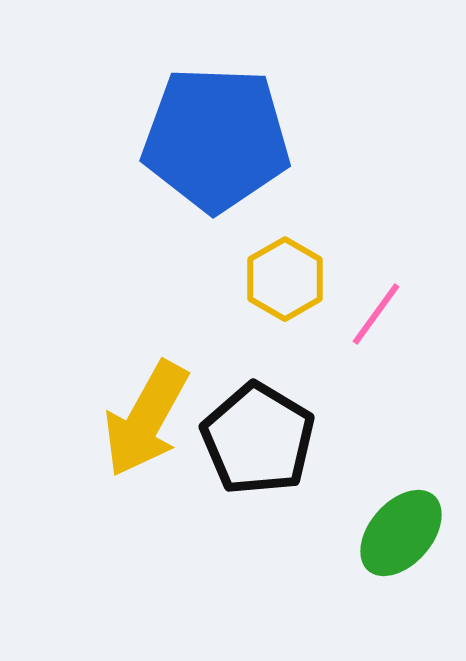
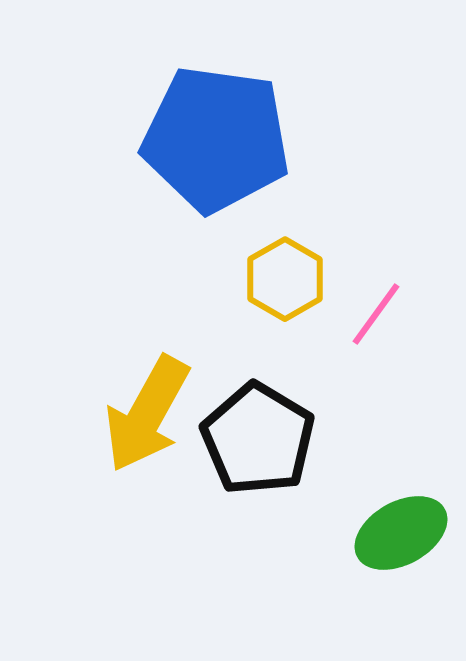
blue pentagon: rotated 6 degrees clockwise
yellow arrow: moved 1 px right, 5 px up
green ellipse: rotated 20 degrees clockwise
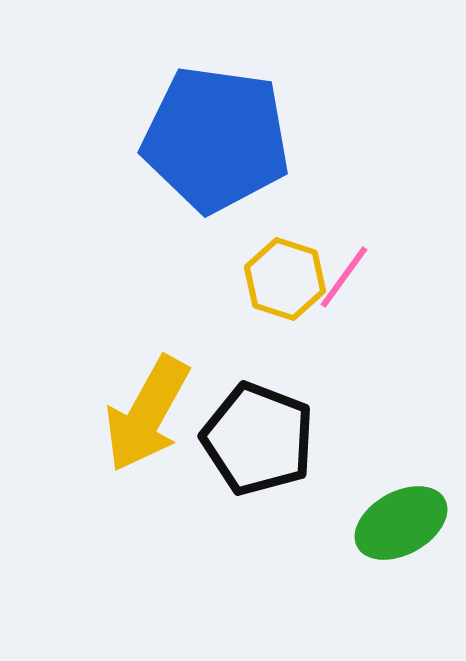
yellow hexagon: rotated 12 degrees counterclockwise
pink line: moved 32 px left, 37 px up
black pentagon: rotated 10 degrees counterclockwise
green ellipse: moved 10 px up
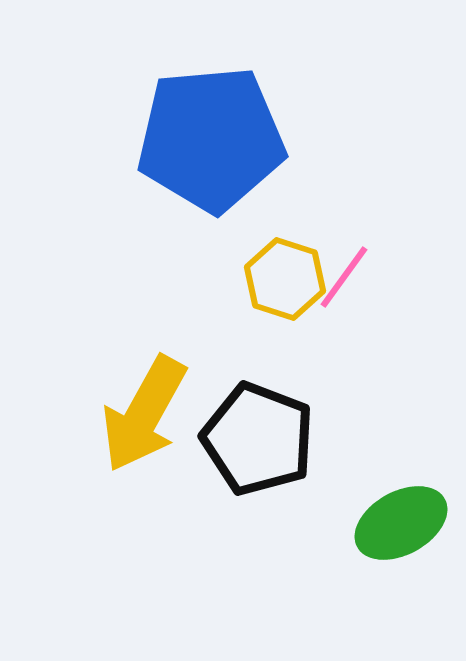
blue pentagon: moved 5 px left; rotated 13 degrees counterclockwise
yellow arrow: moved 3 px left
